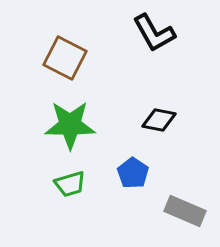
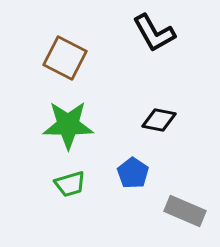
green star: moved 2 px left
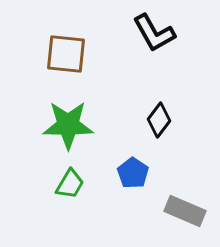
brown square: moved 1 px right, 4 px up; rotated 21 degrees counterclockwise
black diamond: rotated 64 degrees counterclockwise
green trapezoid: rotated 44 degrees counterclockwise
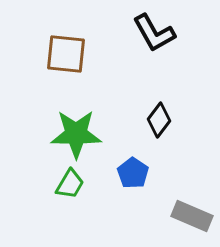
green star: moved 8 px right, 9 px down
gray rectangle: moved 7 px right, 5 px down
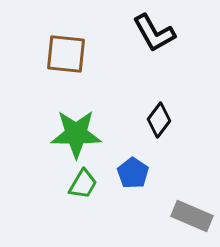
green trapezoid: moved 13 px right
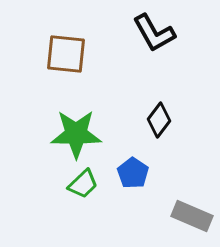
green trapezoid: rotated 16 degrees clockwise
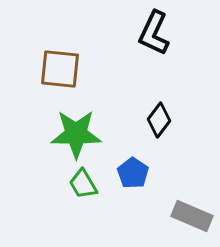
black L-shape: rotated 54 degrees clockwise
brown square: moved 6 px left, 15 px down
green trapezoid: rotated 104 degrees clockwise
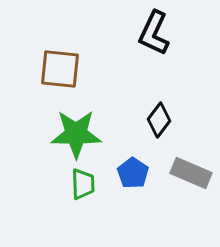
green trapezoid: rotated 152 degrees counterclockwise
gray rectangle: moved 1 px left, 43 px up
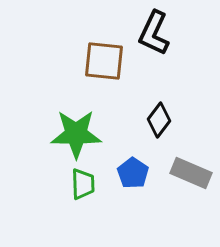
brown square: moved 44 px right, 8 px up
